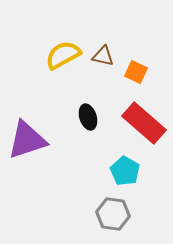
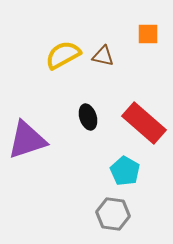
orange square: moved 12 px right, 38 px up; rotated 25 degrees counterclockwise
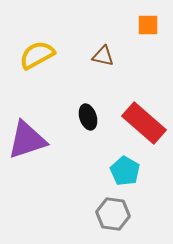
orange square: moved 9 px up
yellow semicircle: moved 26 px left
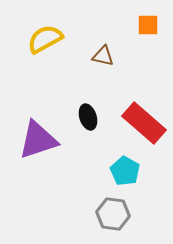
yellow semicircle: moved 8 px right, 16 px up
purple triangle: moved 11 px right
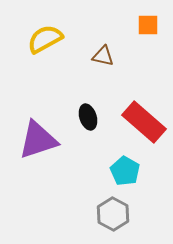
red rectangle: moved 1 px up
gray hexagon: rotated 20 degrees clockwise
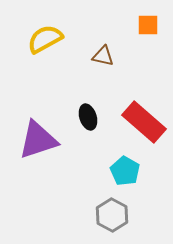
gray hexagon: moved 1 px left, 1 px down
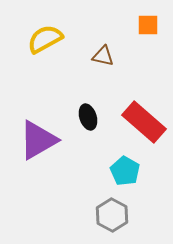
purple triangle: rotated 12 degrees counterclockwise
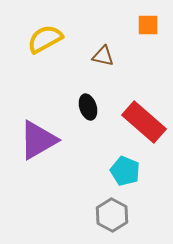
black ellipse: moved 10 px up
cyan pentagon: rotated 8 degrees counterclockwise
